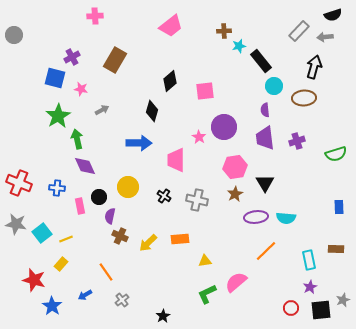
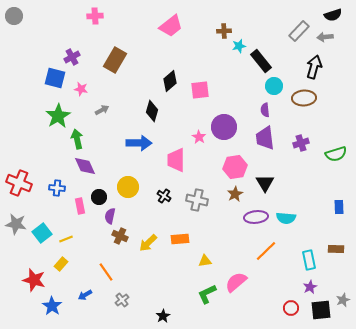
gray circle at (14, 35): moved 19 px up
pink square at (205, 91): moved 5 px left, 1 px up
purple cross at (297, 141): moved 4 px right, 2 px down
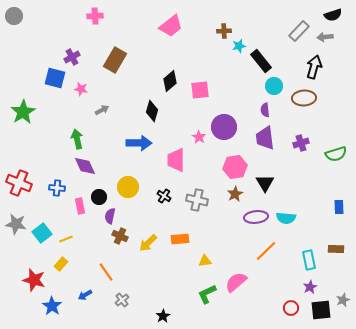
green star at (58, 116): moved 35 px left, 4 px up
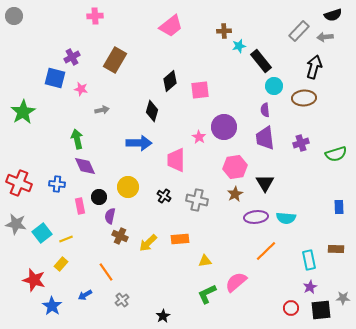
gray arrow at (102, 110): rotated 16 degrees clockwise
blue cross at (57, 188): moved 4 px up
gray star at (343, 300): moved 2 px up; rotated 24 degrees clockwise
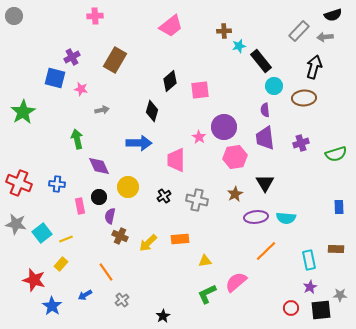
purple diamond at (85, 166): moved 14 px right
pink hexagon at (235, 167): moved 10 px up
black cross at (164, 196): rotated 24 degrees clockwise
gray star at (343, 298): moved 3 px left, 3 px up
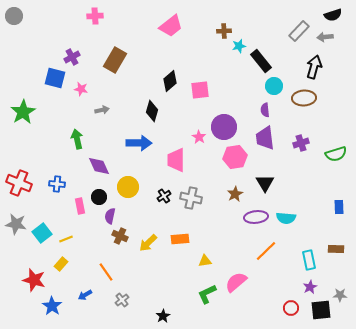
gray cross at (197, 200): moved 6 px left, 2 px up
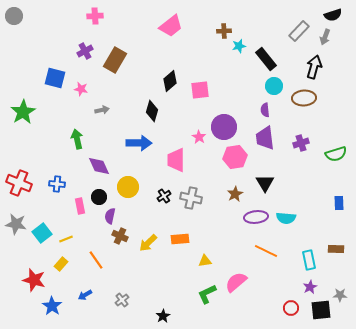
gray arrow at (325, 37): rotated 63 degrees counterclockwise
purple cross at (72, 57): moved 13 px right, 6 px up
black rectangle at (261, 61): moved 5 px right, 2 px up
blue rectangle at (339, 207): moved 4 px up
orange line at (266, 251): rotated 70 degrees clockwise
orange line at (106, 272): moved 10 px left, 12 px up
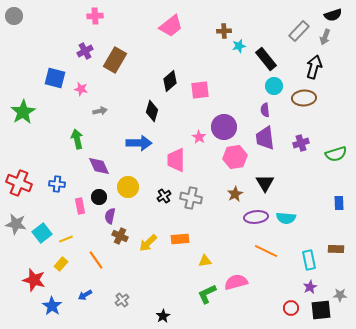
gray arrow at (102, 110): moved 2 px left, 1 px down
pink semicircle at (236, 282): rotated 25 degrees clockwise
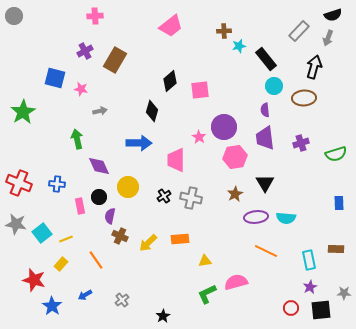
gray arrow at (325, 37): moved 3 px right, 1 px down
gray star at (340, 295): moved 4 px right, 2 px up
